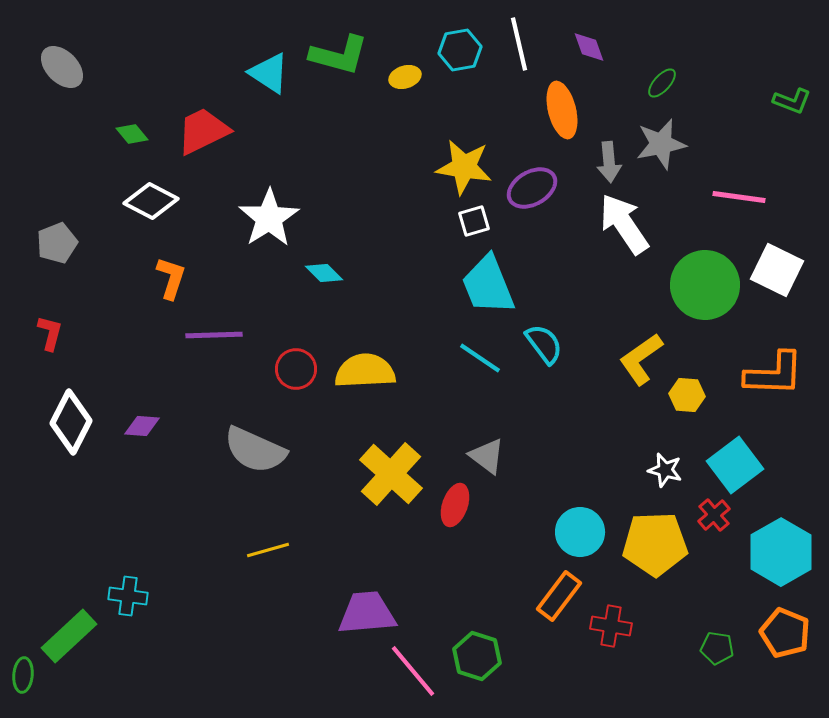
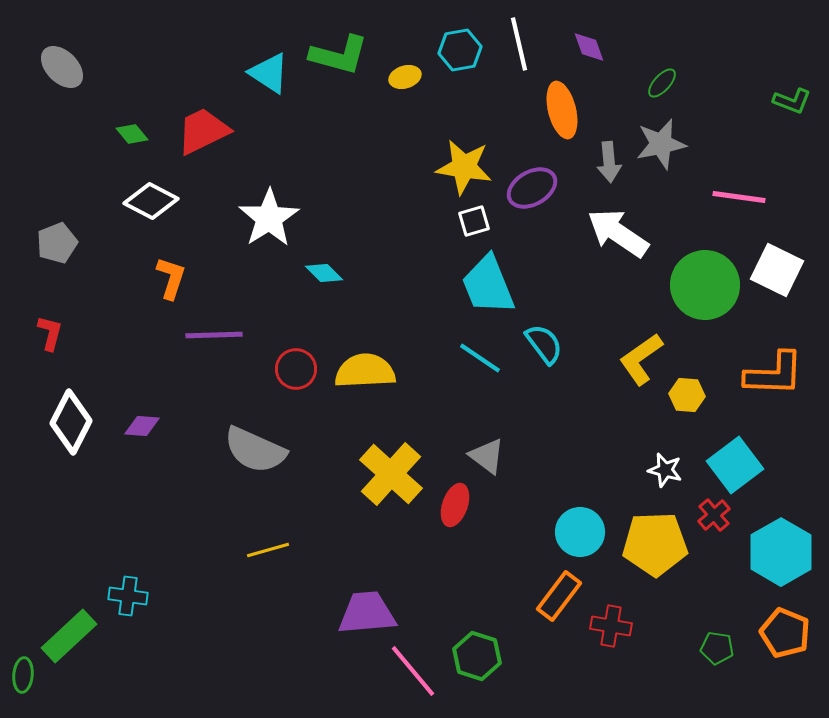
white arrow at (624, 224): moved 6 px left, 9 px down; rotated 22 degrees counterclockwise
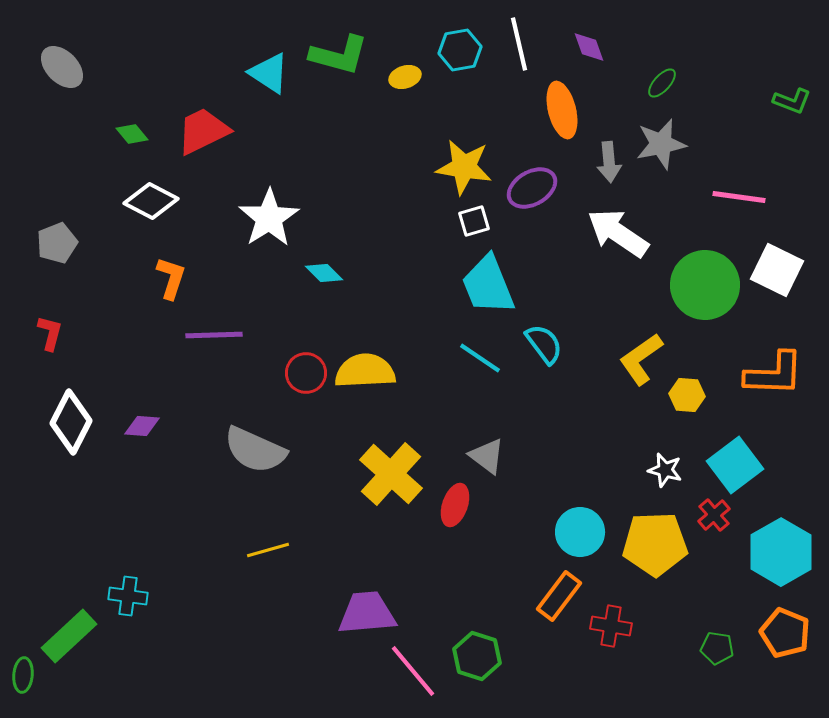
red circle at (296, 369): moved 10 px right, 4 px down
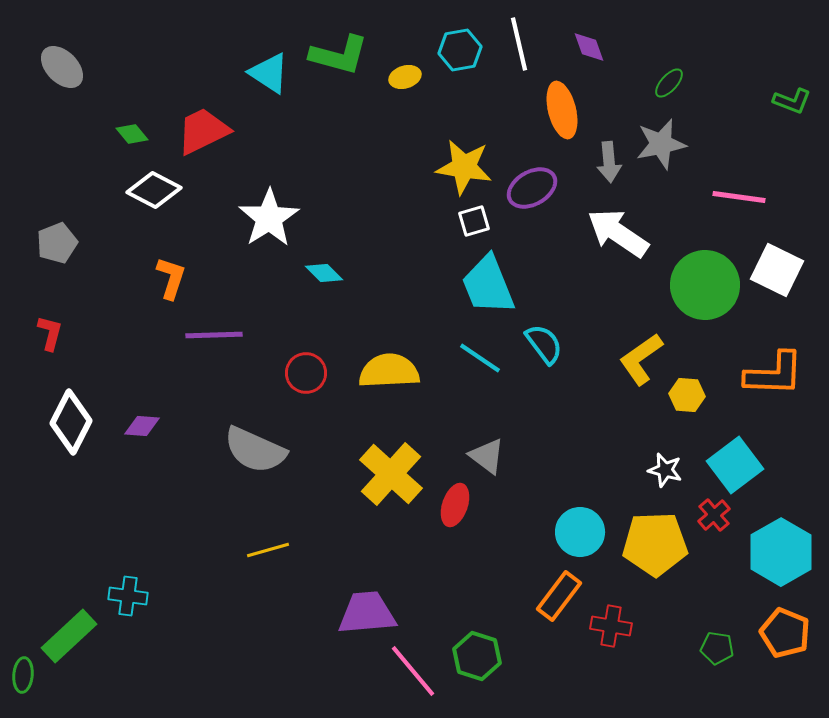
green ellipse at (662, 83): moved 7 px right
white diamond at (151, 201): moved 3 px right, 11 px up
yellow semicircle at (365, 371): moved 24 px right
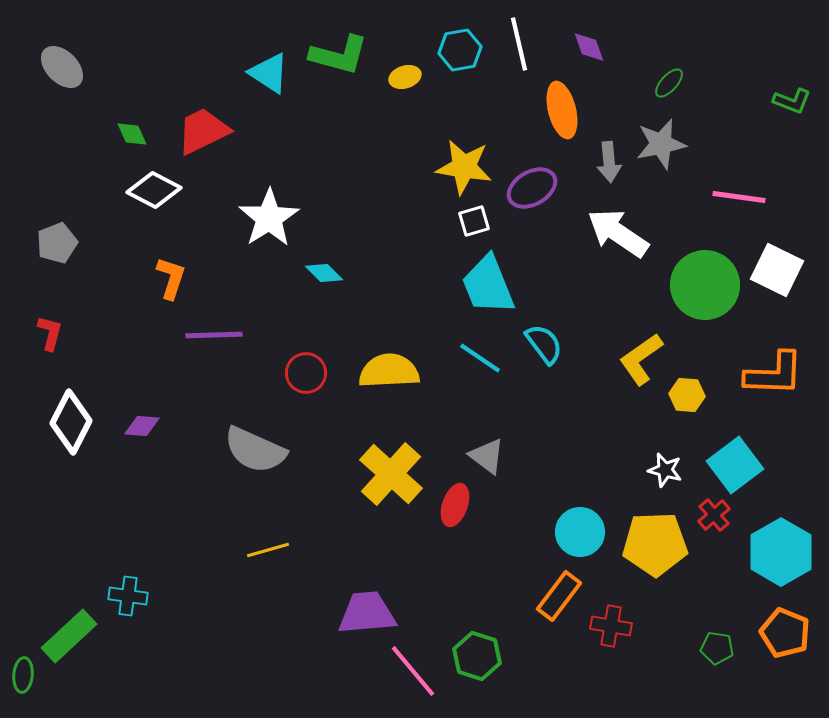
green diamond at (132, 134): rotated 16 degrees clockwise
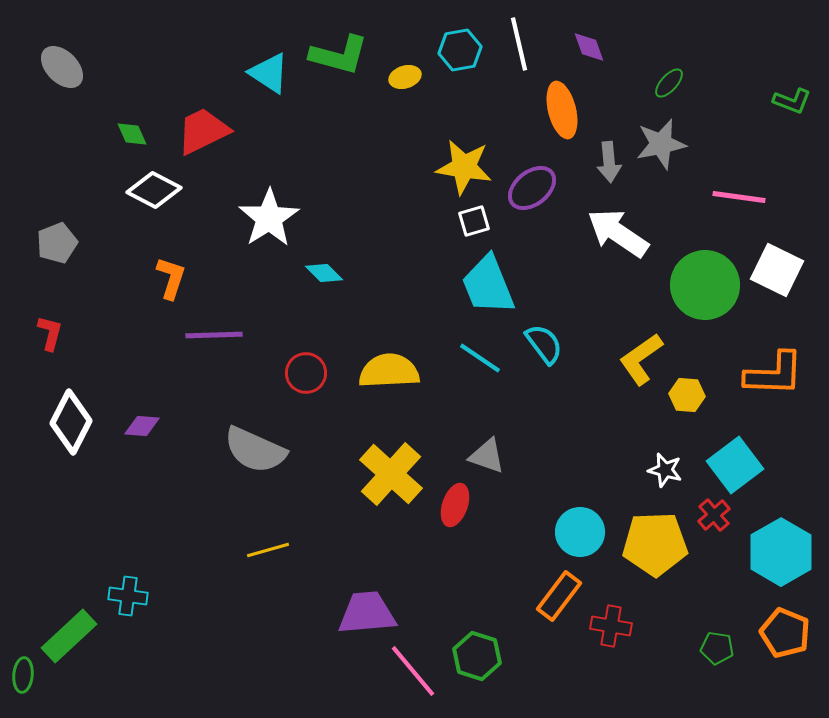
purple ellipse at (532, 188): rotated 9 degrees counterclockwise
gray triangle at (487, 456): rotated 18 degrees counterclockwise
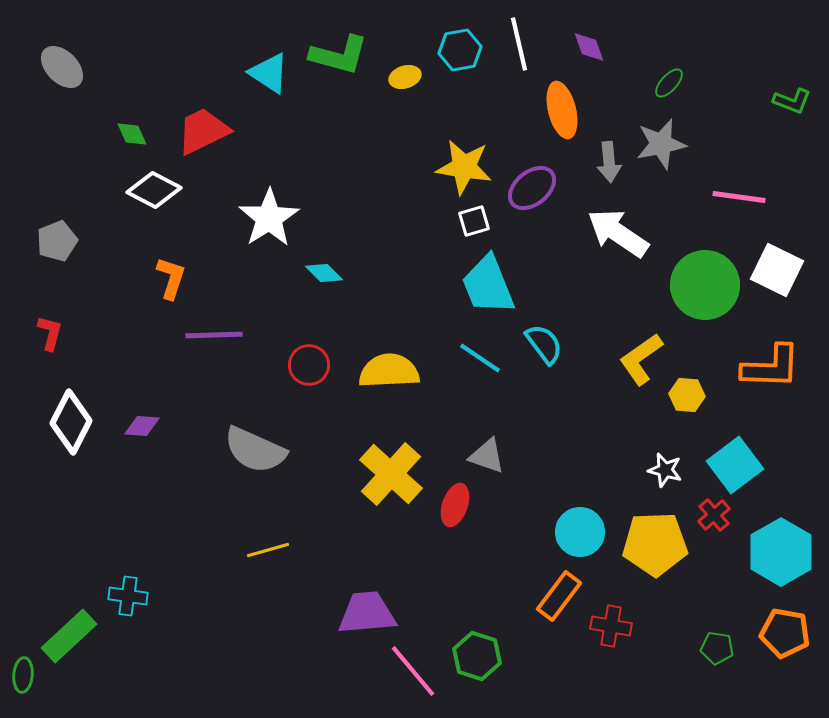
gray pentagon at (57, 243): moved 2 px up
red circle at (306, 373): moved 3 px right, 8 px up
orange L-shape at (774, 374): moved 3 px left, 7 px up
orange pentagon at (785, 633): rotated 12 degrees counterclockwise
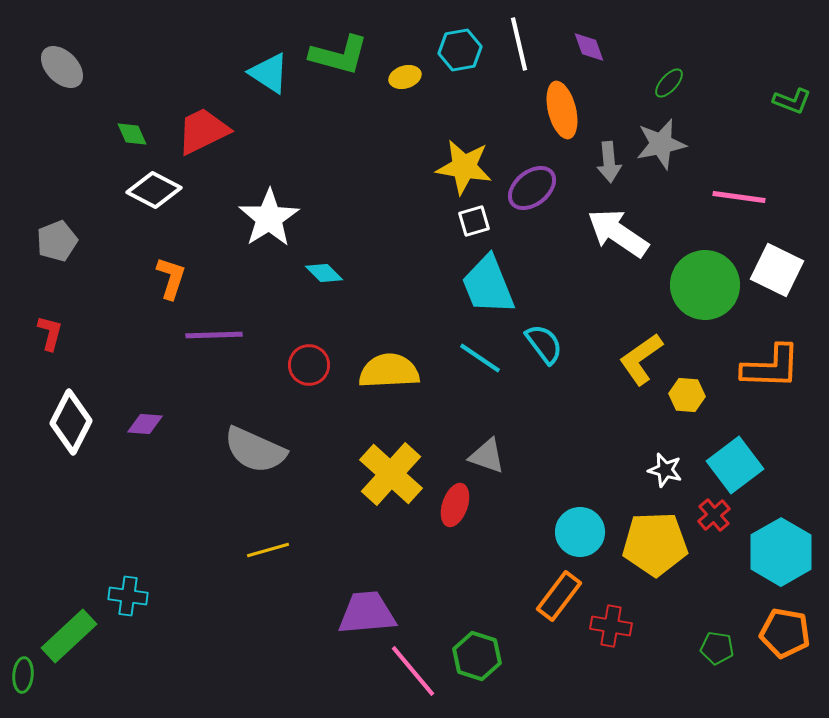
purple diamond at (142, 426): moved 3 px right, 2 px up
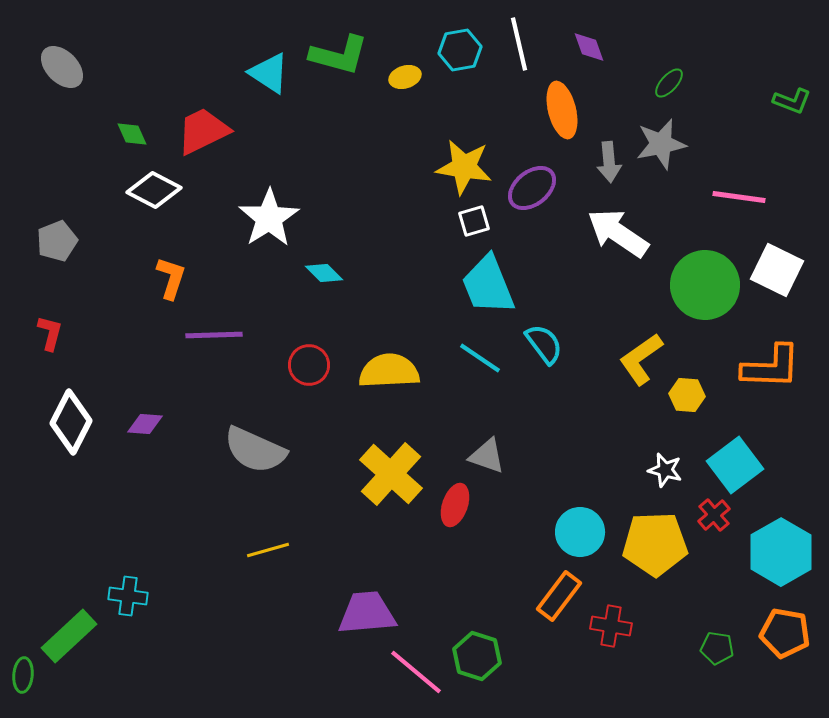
pink line at (413, 671): moved 3 px right, 1 px down; rotated 10 degrees counterclockwise
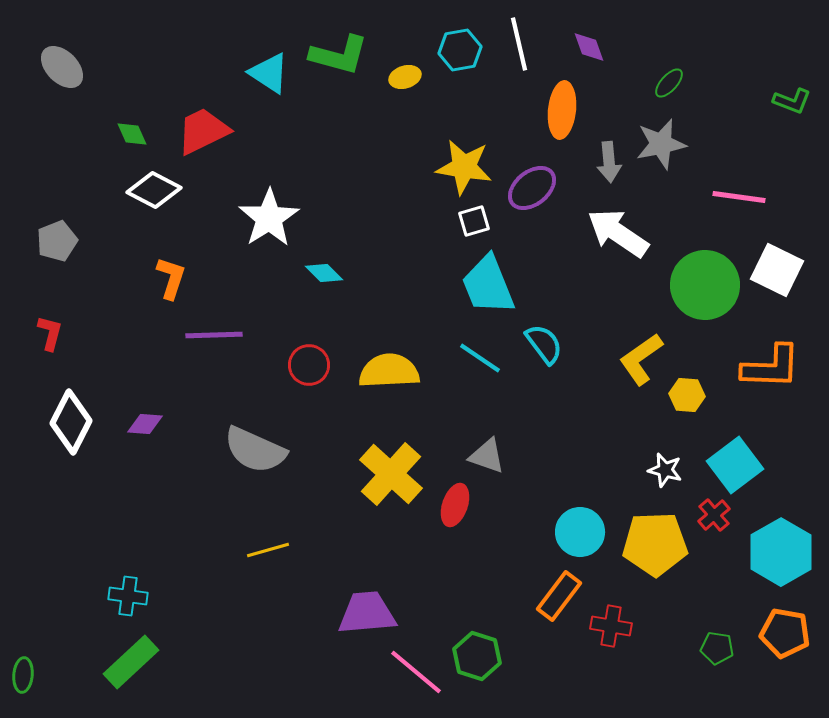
orange ellipse at (562, 110): rotated 20 degrees clockwise
green rectangle at (69, 636): moved 62 px right, 26 px down
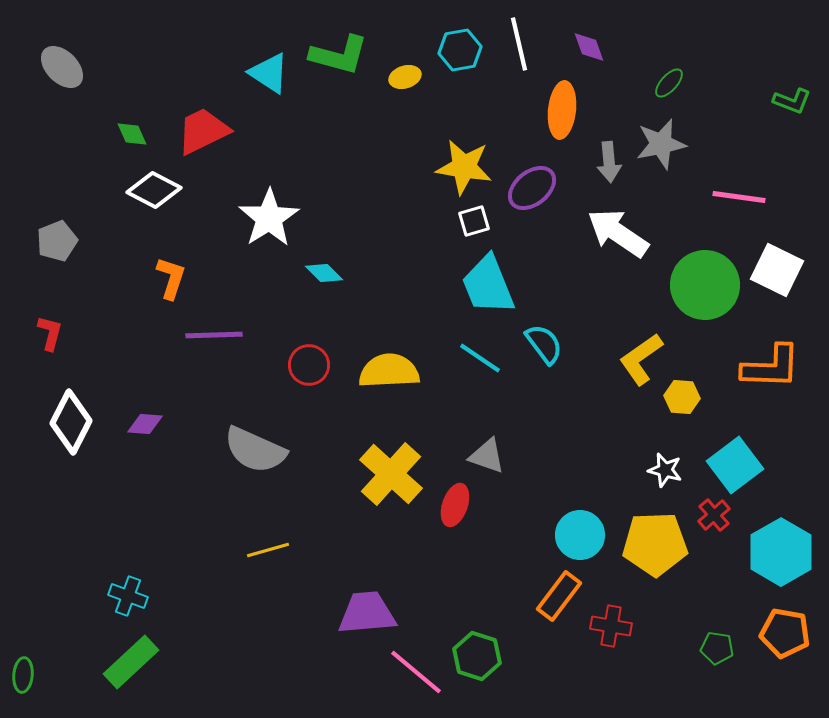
yellow hexagon at (687, 395): moved 5 px left, 2 px down
cyan circle at (580, 532): moved 3 px down
cyan cross at (128, 596): rotated 12 degrees clockwise
